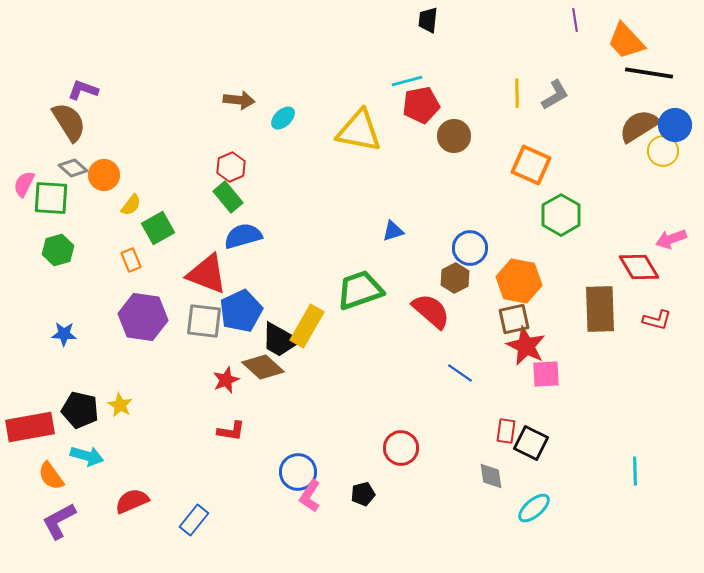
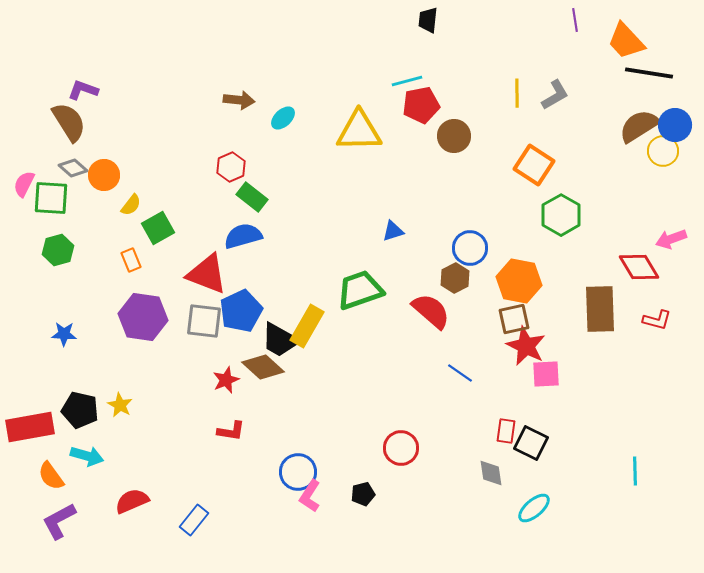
yellow triangle at (359, 131): rotated 12 degrees counterclockwise
orange square at (531, 165): moved 3 px right; rotated 9 degrees clockwise
green rectangle at (228, 197): moved 24 px right; rotated 12 degrees counterclockwise
gray diamond at (491, 476): moved 3 px up
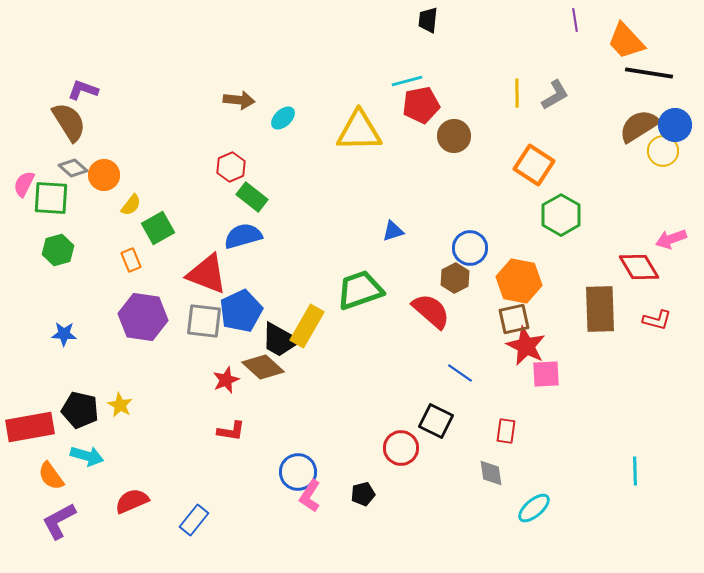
black square at (531, 443): moved 95 px left, 22 px up
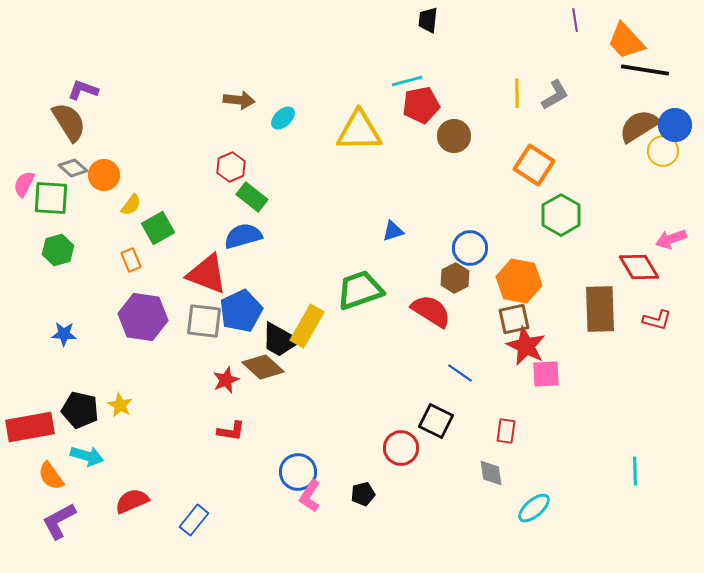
black line at (649, 73): moved 4 px left, 3 px up
red semicircle at (431, 311): rotated 9 degrees counterclockwise
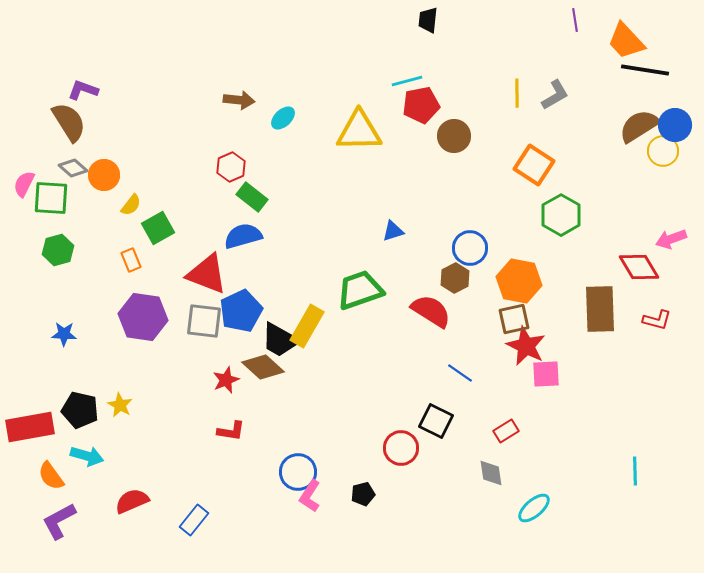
red rectangle at (506, 431): rotated 50 degrees clockwise
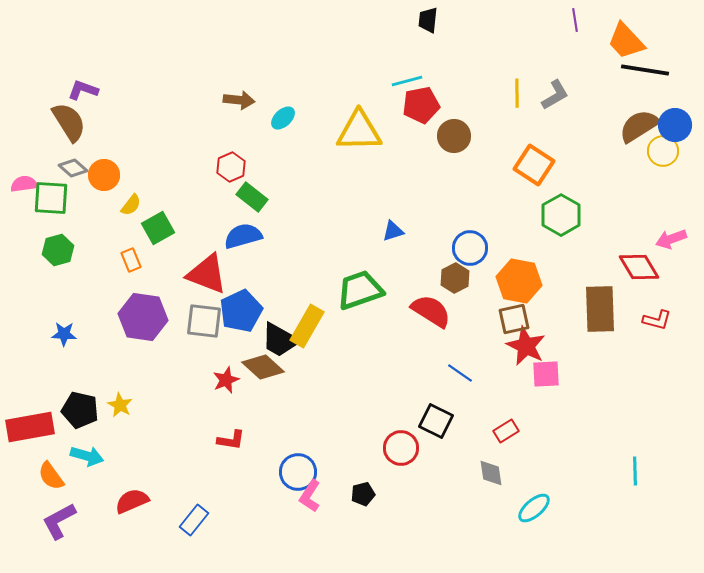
pink semicircle at (24, 184): rotated 56 degrees clockwise
red L-shape at (231, 431): moved 9 px down
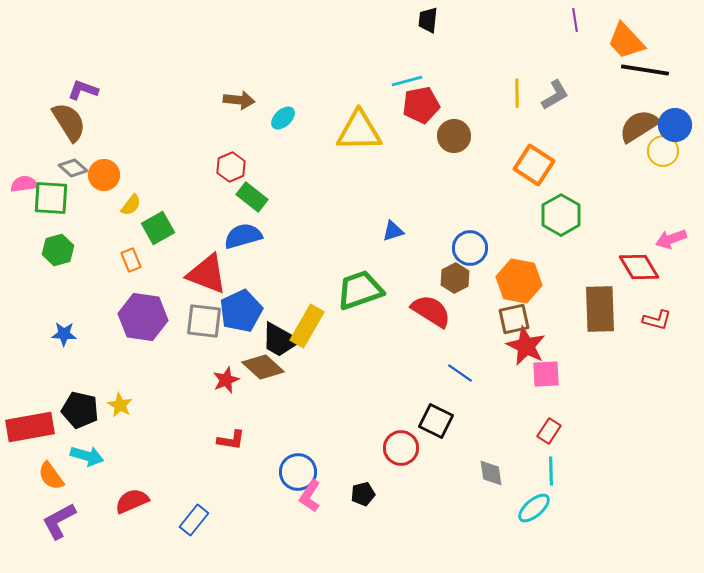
red rectangle at (506, 431): moved 43 px right; rotated 25 degrees counterclockwise
cyan line at (635, 471): moved 84 px left
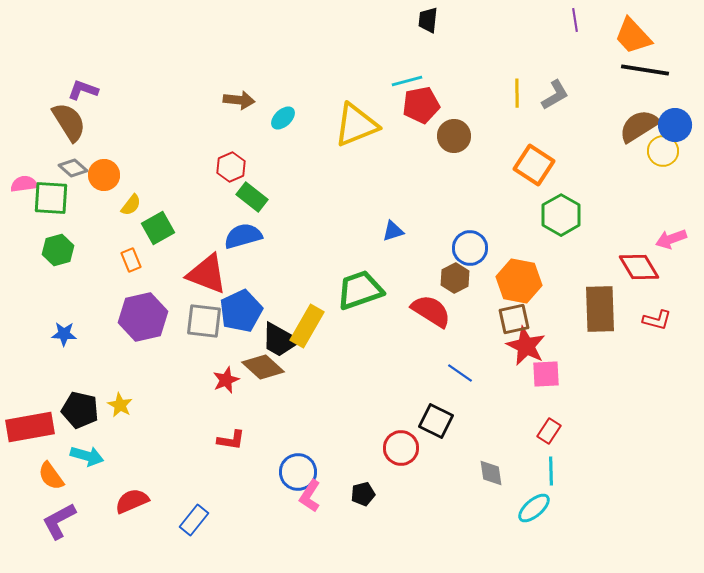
orange trapezoid at (626, 41): moved 7 px right, 5 px up
yellow triangle at (359, 131): moved 3 px left, 6 px up; rotated 21 degrees counterclockwise
purple hexagon at (143, 317): rotated 21 degrees counterclockwise
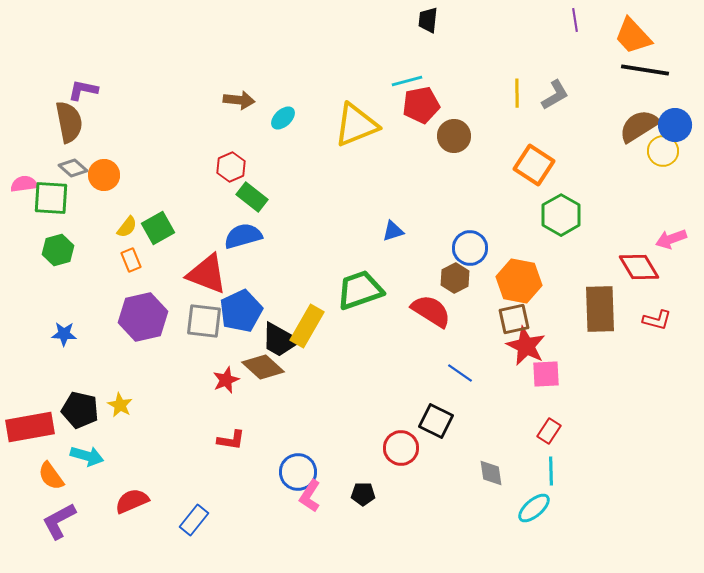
purple L-shape at (83, 90): rotated 8 degrees counterclockwise
brown semicircle at (69, 122): rotated 21 degrees clockwise
yellow semicircle at (131, 205): moved 4 px left, 22 px down
black pentagon at (363, 494): rotated 15 degrees clockwise
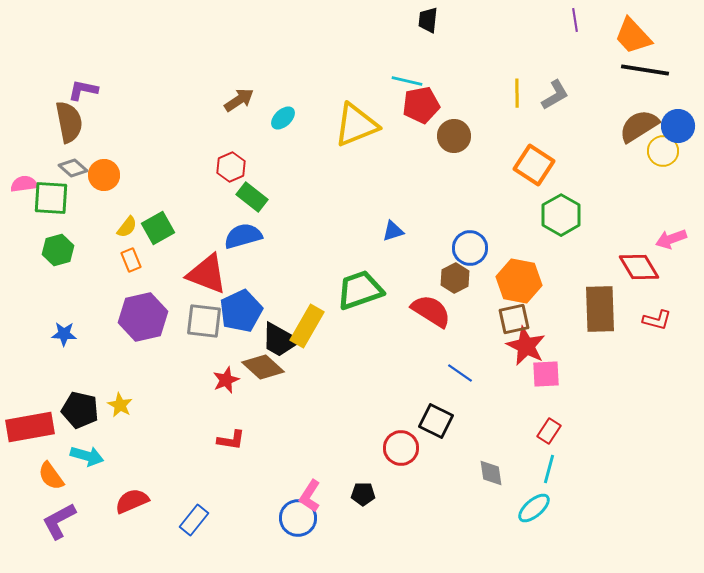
cyan line at (407, 81): rotated 28 degrees clockwise
brown arrow at (239, 100): rotated 40 degrees counterclockwise
blue circle at (675, 125): moved 3 px right, 1 px down
cyan line at (551, 471): moved 2 px left, 2 px up; rotated 16 degrees clockwise
blue circle at (298, 472): moved 46 px down
